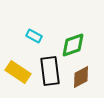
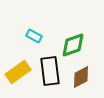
yellow rectangle: rotated 70 degrees counterclockwise
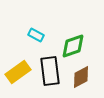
cyan rectangle: moved 2 px right, 1 px up
green diamond: moved 1 px down
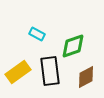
cyan rectangle: moved 1 px right, 1 px up
brown diamond: moved 5 px right
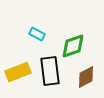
yellow rectangle: rotated 15 degrees clockwise
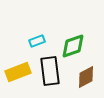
cyan rectangle: moved 7 px down; rotated 49 degrees counterclockwise
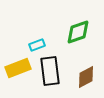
cyan rectangle: moved 4 px down
green diamond: moved 5 px right, 14 px up
yellow rectangle: moved 4 px up
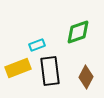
brown diamond: rotated 35 degrees counterclockwise
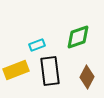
green diamond: moved 5 px down
yellow rectangle: moved 2 px left, 2 px down
brown diamond: moved 1 px right
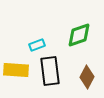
green diamond: moved 1 px right, 2 px up
yellow rectangle: rotated 25 degrees clockwise
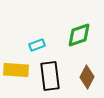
black rectangle: moved 5 px down
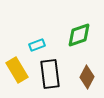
yellow rectangle: moved 1 px right; rotated 55 degrees clockwise
black rectangle: moved 2 px up
